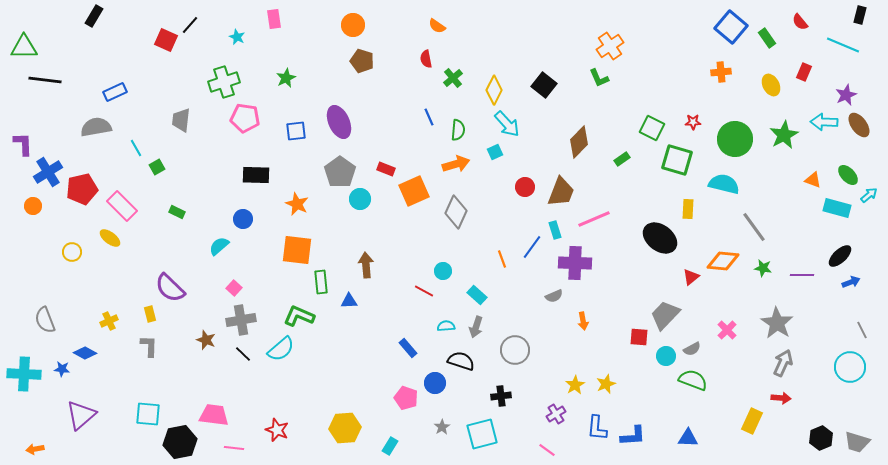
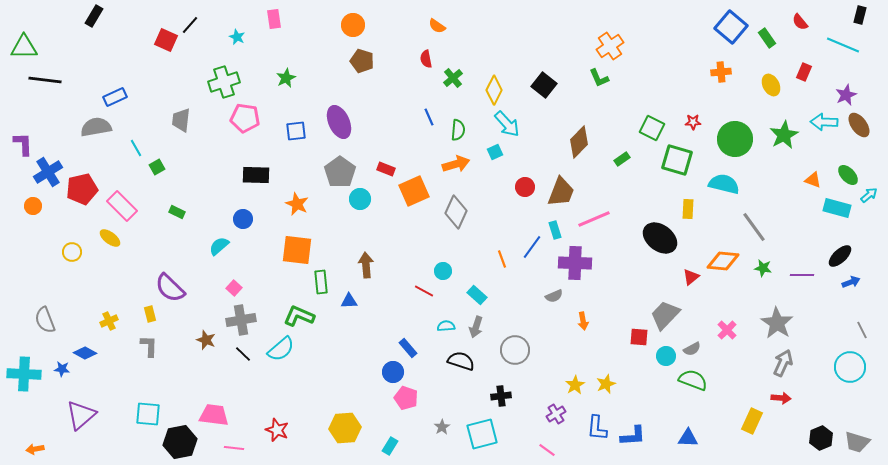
blue rectangle at (115, 92): moved 5 px down
blue circle at (435, 383): moved 42 px left, 11 px up
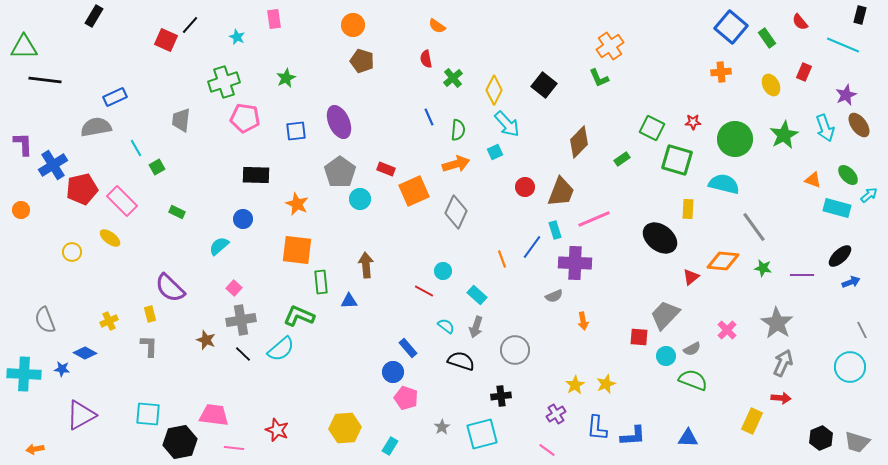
cyan arrow at (824, 122): moved 1 px right, 6 px down; rotated 112 degrees counterclockwise
blue cross at (48, 172): moved 5 px right, 7 px up
orange circle at (33, 206): moved 12 px left, 4 px down
pink rectangle at (122, 206): moved 5 px up
cyan semicircle at (446, 326): rotated 42 degrees clockwise
purple triangle at (81, 415): rotated 12 degrees clockwise
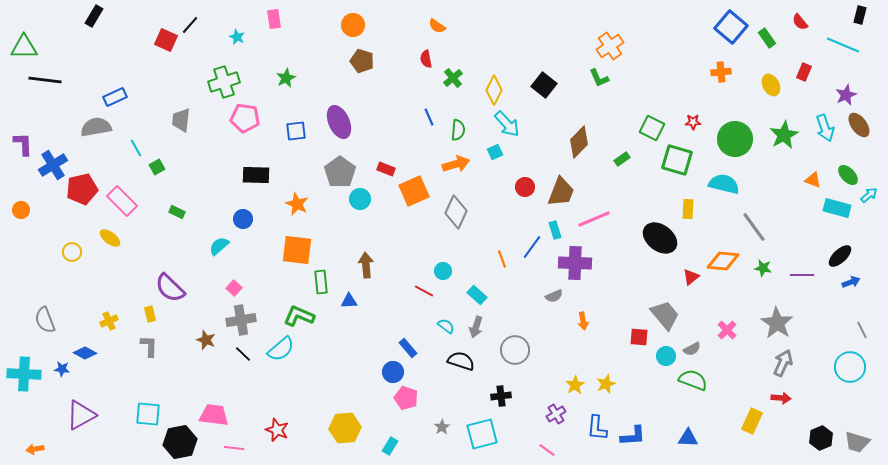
gray trapezoid at (665, 315): rotated 96 degrees clockwise
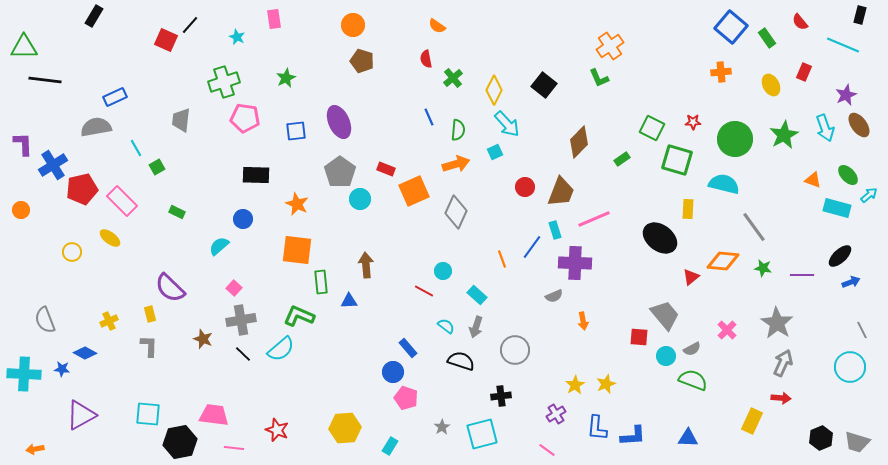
brown star at (206, 340): moved 3 px left, 1 px up
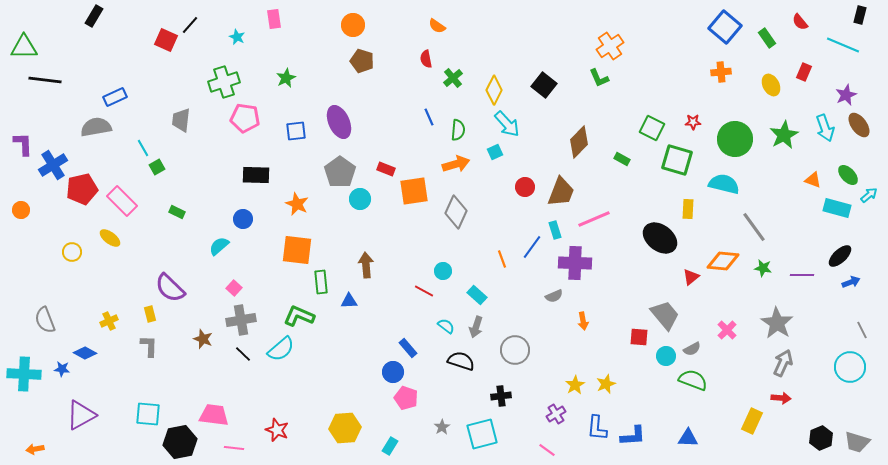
blue square at (731, 27): moved 6 px left
cyan line at (136, 148): moved 7 px right
green rectangle at (622, 159): rotated 63 degrees clockwise
orange square at (414, 191): rotated 16 degrees clockwise
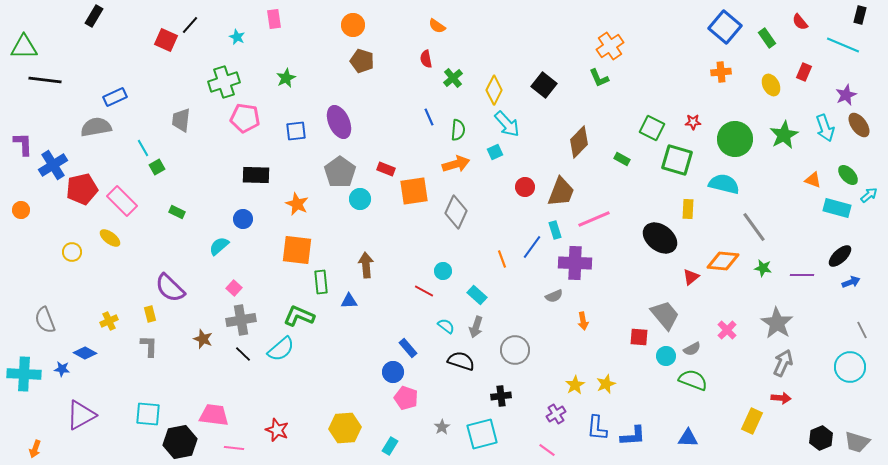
orange arrow at (35, 449): rotated 60 degrees counterclockwise
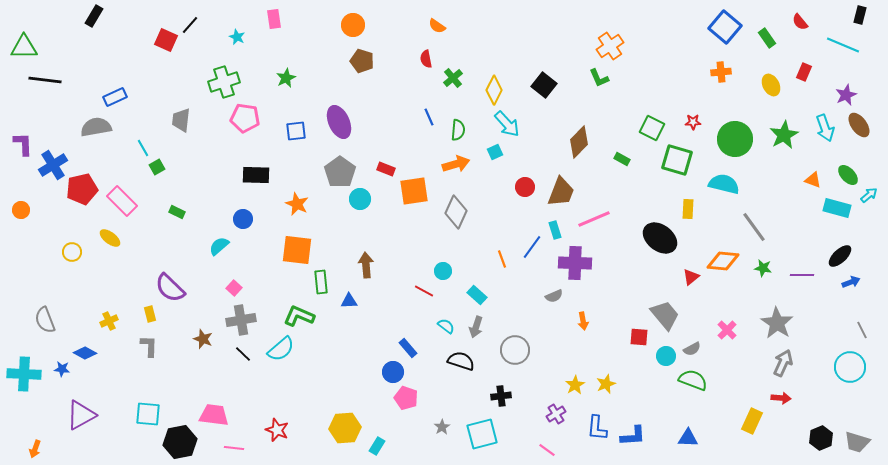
cyan rectangle at (390, 446): moved 13 px left
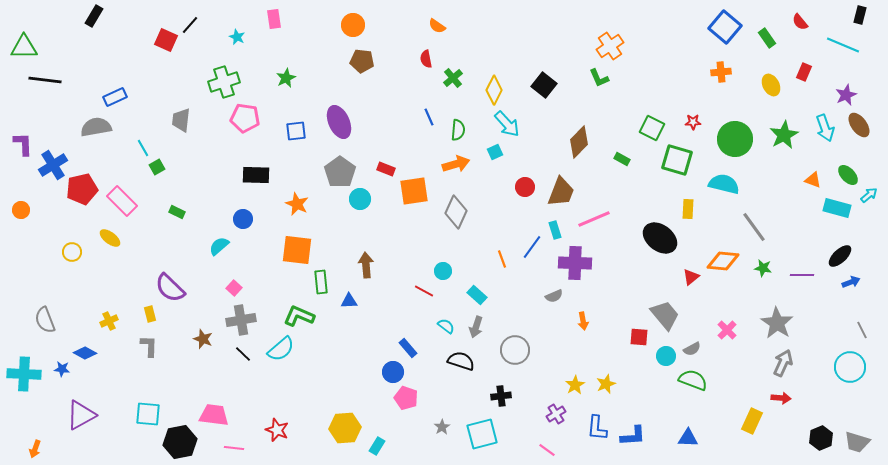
brown pentagon at (362, 61): rotated 10 degrees counterclockwise
